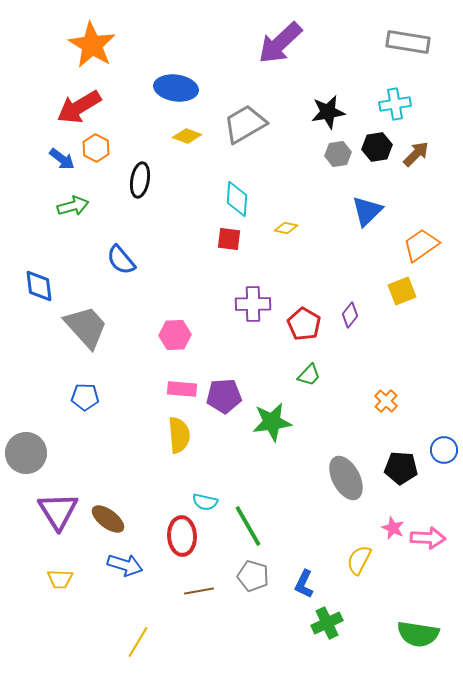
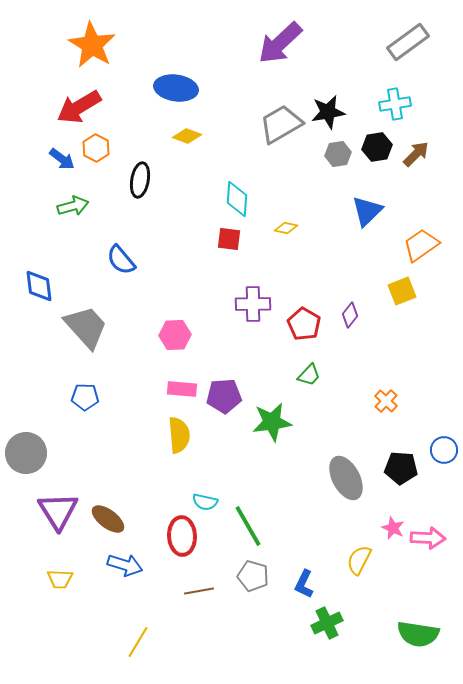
gray rectangle at (408, 42): rotated 45 degrees counterclockwise
gray trapezoid at (245, 124): moved 36 px right
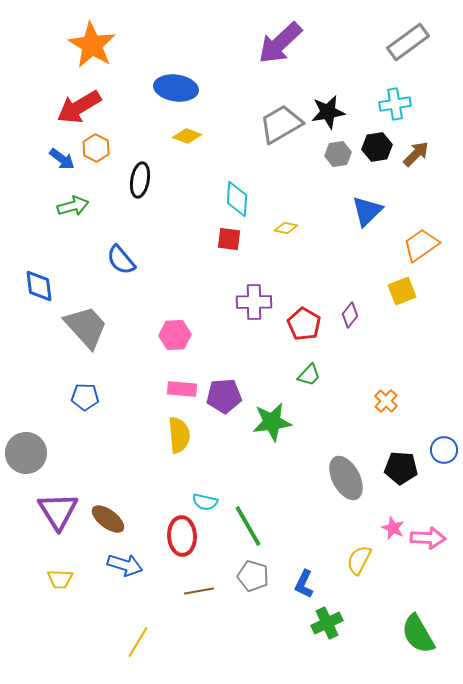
purple cross at (253, 304): moved 1 px right, 2 px up
green semicircle at (418, 634): rotated 51 degrees clockwise
